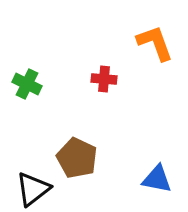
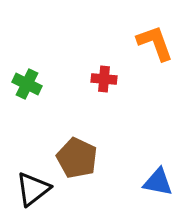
blue triangle: moved 1 px right, 3 px down
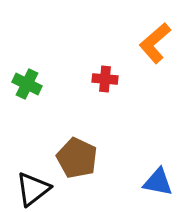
orange L-shape: rotated 111 degrees counterclockwise
red cross: moved 1 px right
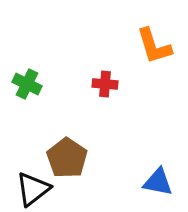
orange L-shape: moved 1 px left, 3 px down; rotated 66 degrees counterclockwise
red cross: moved 5 px down
brown pentagon: moved 10 px left; rotated 9 degrees clockwise
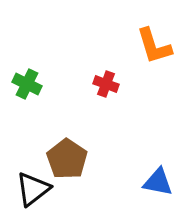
red cross: moved 1 px right; rotated 15 degrees clockwise
brown pentagon: moved 1 px down
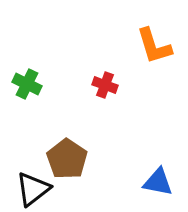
red cross: moved 1 px left, 1 px down
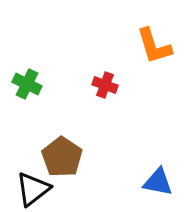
brown pentagon: moved 5 px left, 2 px up
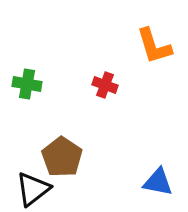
green cross: rotated 16 degrees counterclockwise
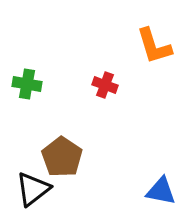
blue triangle: moved 3 px right, 9 px down
